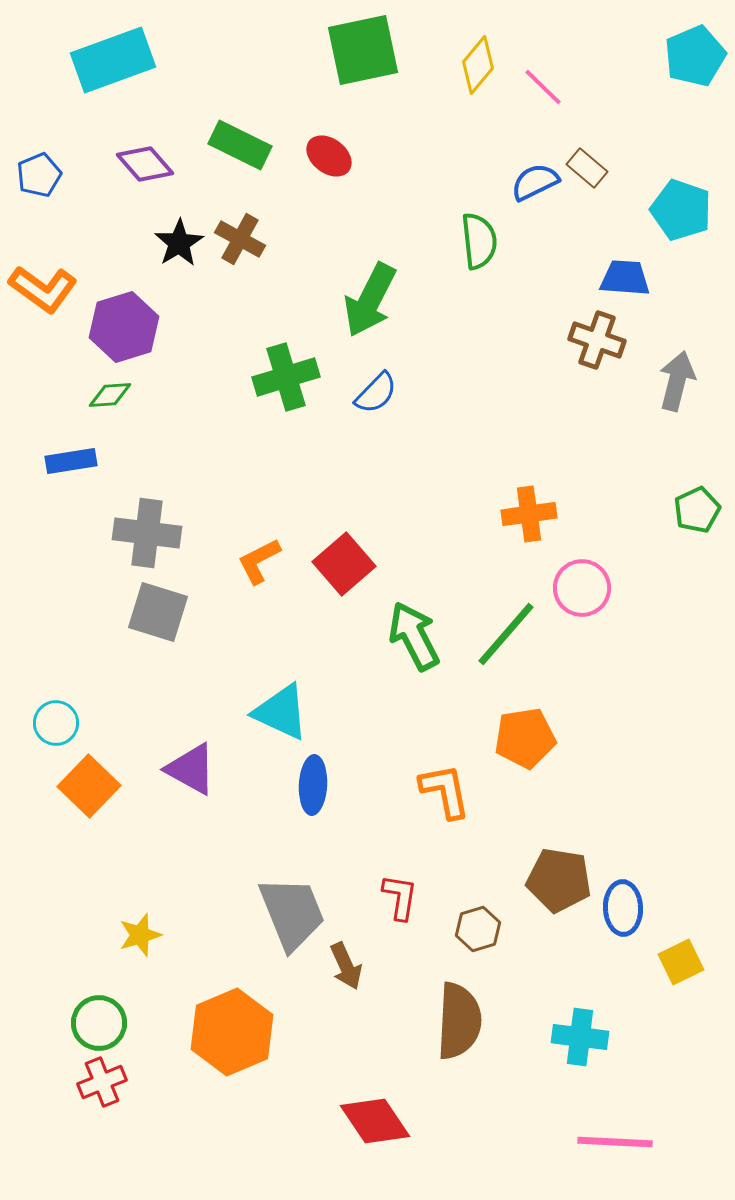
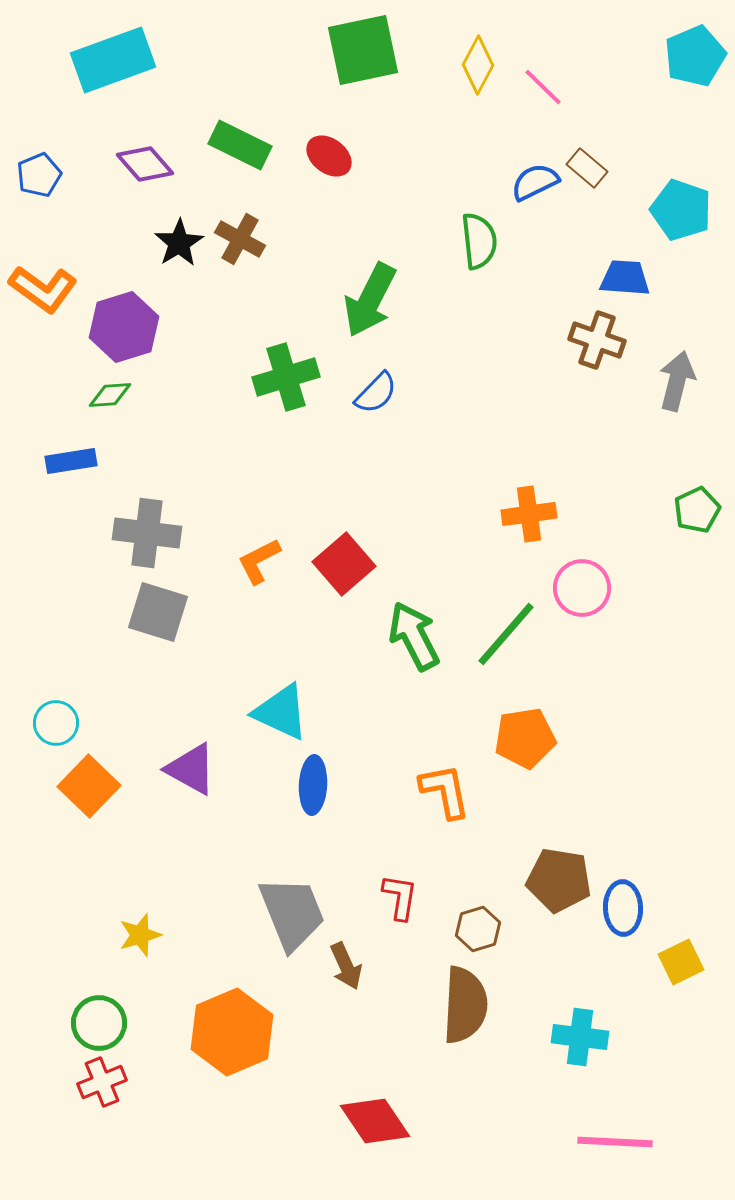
yellow diamond at (478, 65): rotated 12 degrees counterclockwise
brown semicircle at (459, 1021): moved 6 px right, 16 px up
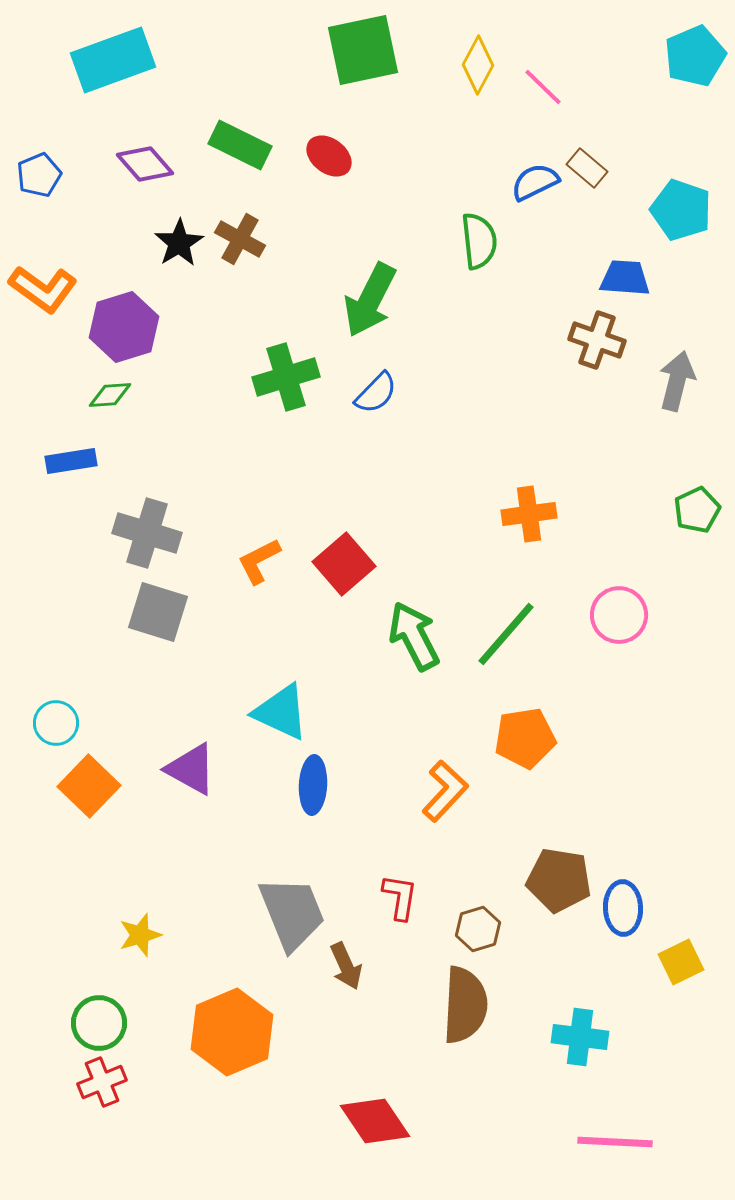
gray cross at (147, 533): rotated 10 degrees clockwise
pink circle at (582, 588): moved 37 px right, 27 px down
orange L-shape at (445, 791): rotated 54 degrees clockwise
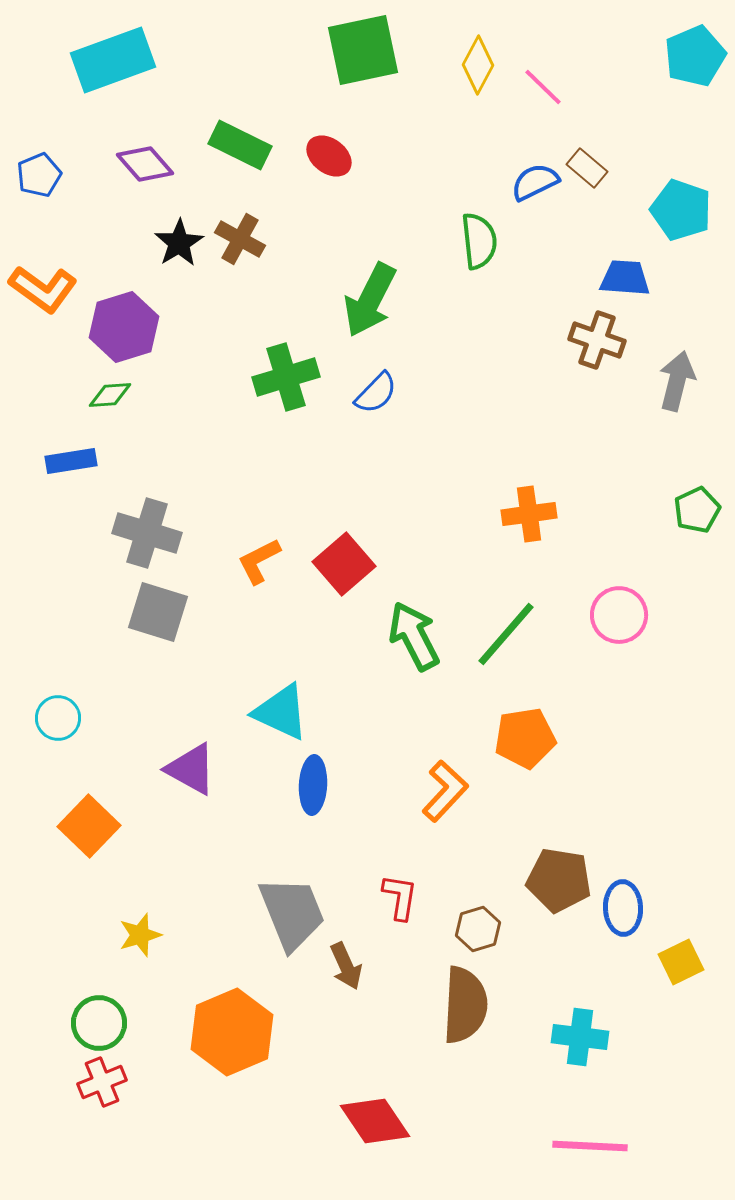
cyan circle at (56, 723): moved 2 px right, 5 px up
orange square at (89, 786): moved 40 px down
pink line at (615, 1142): moved 25 px left, 4 px down
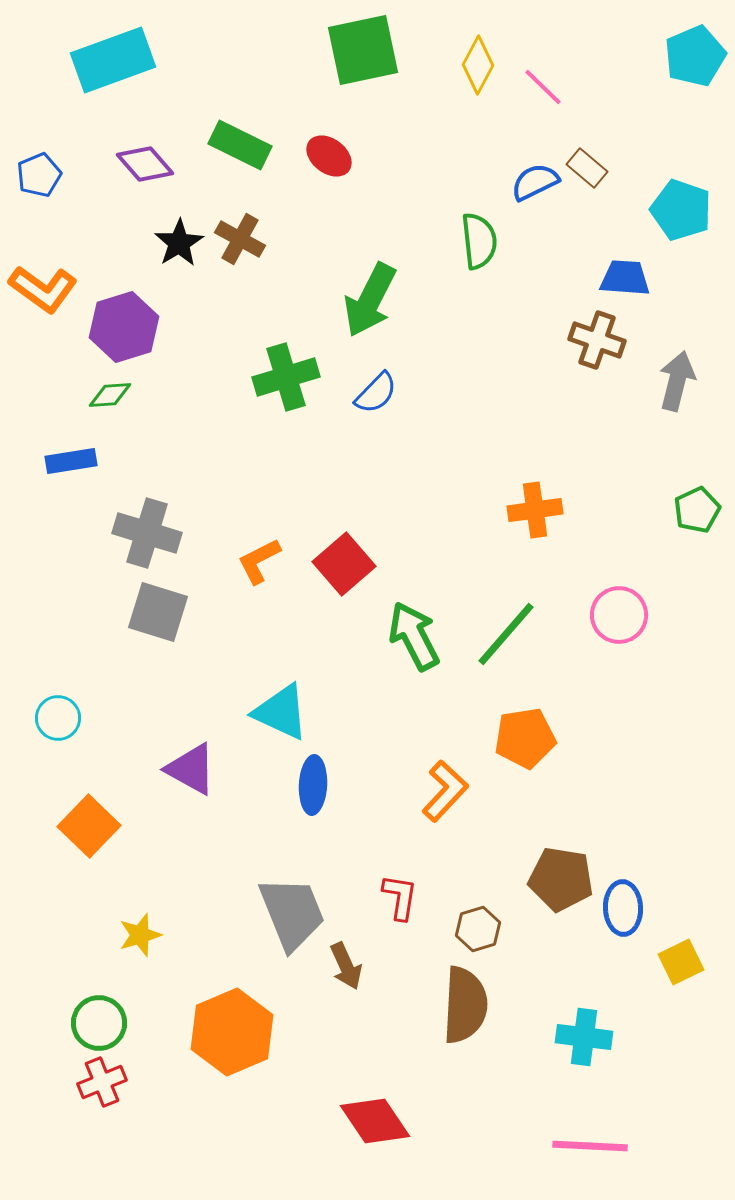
orange cross at (529, 514): moved 6 px right, 4 px up
brown pentagon at (559, 880): moved 2 px right, 1 px up
cyan cross at (580, 1037): moved 4 px right
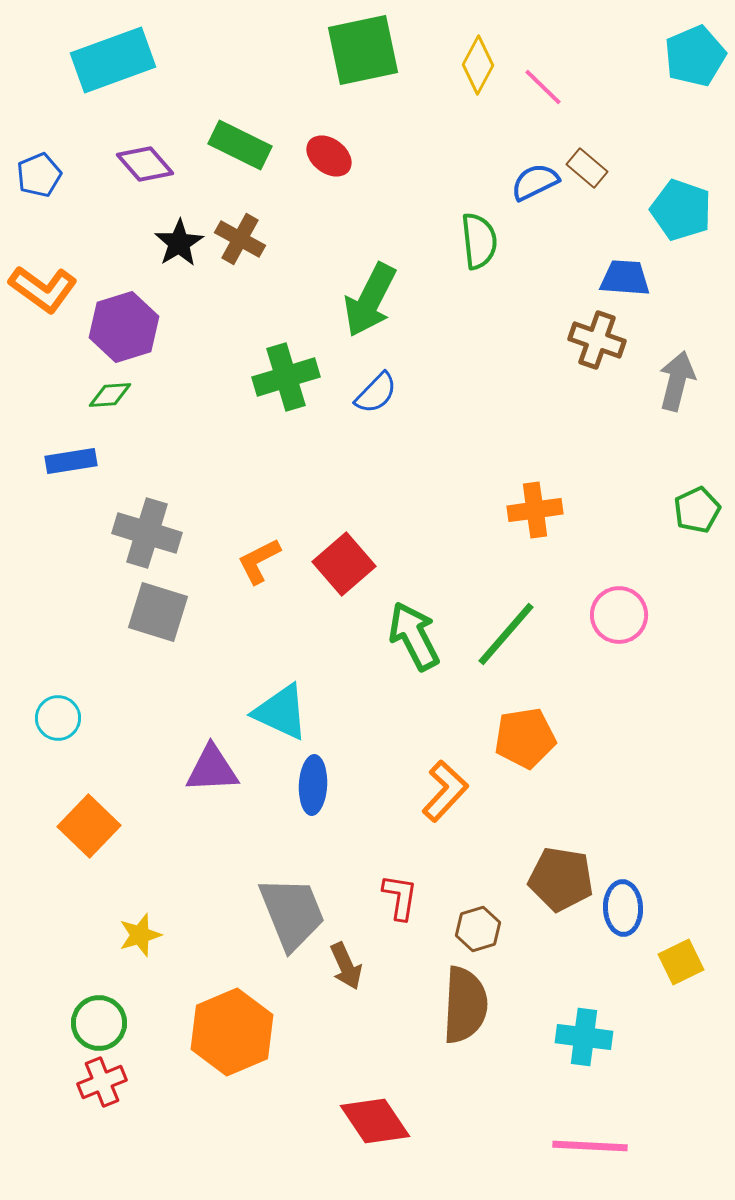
purple triangle at (191, 769): moved 21 px right; rotated 32 degrees counterclockwise
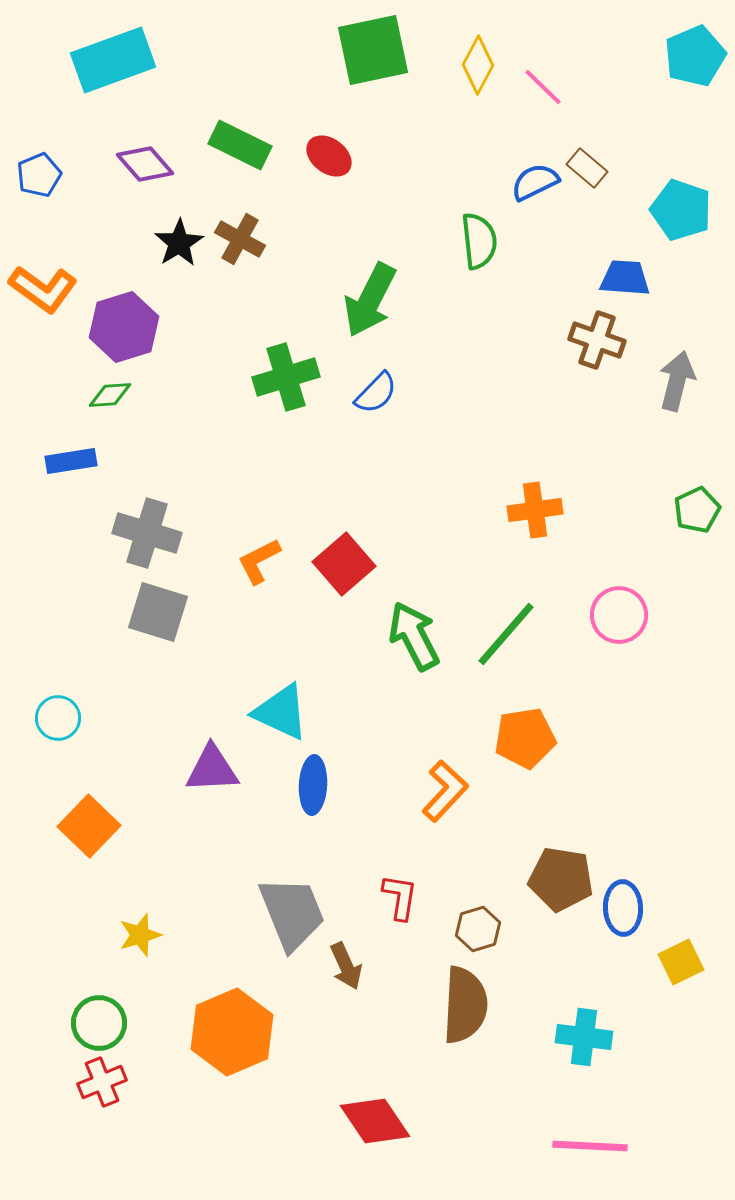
green square at (363, 50): moved 10 px right
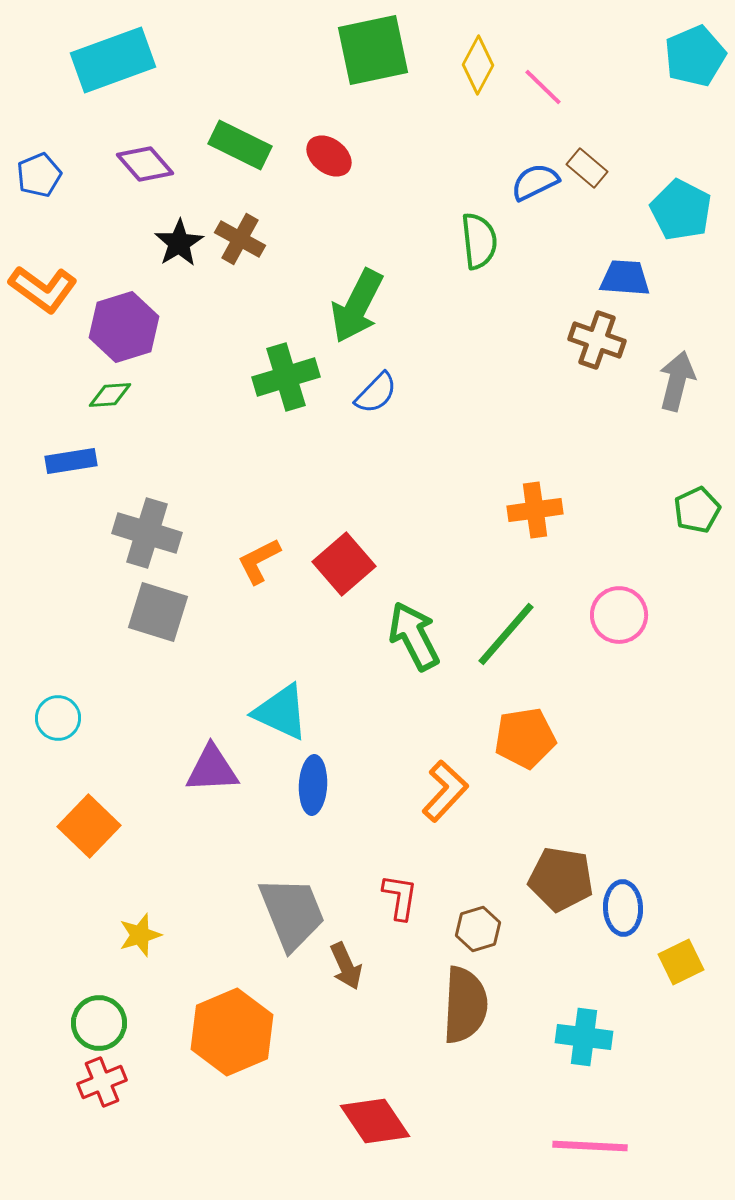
cyan pentagon at (681, 210): rotated 8 degrees clockwise
green arrow at (370, 300): moved 13 px left, 6 px down
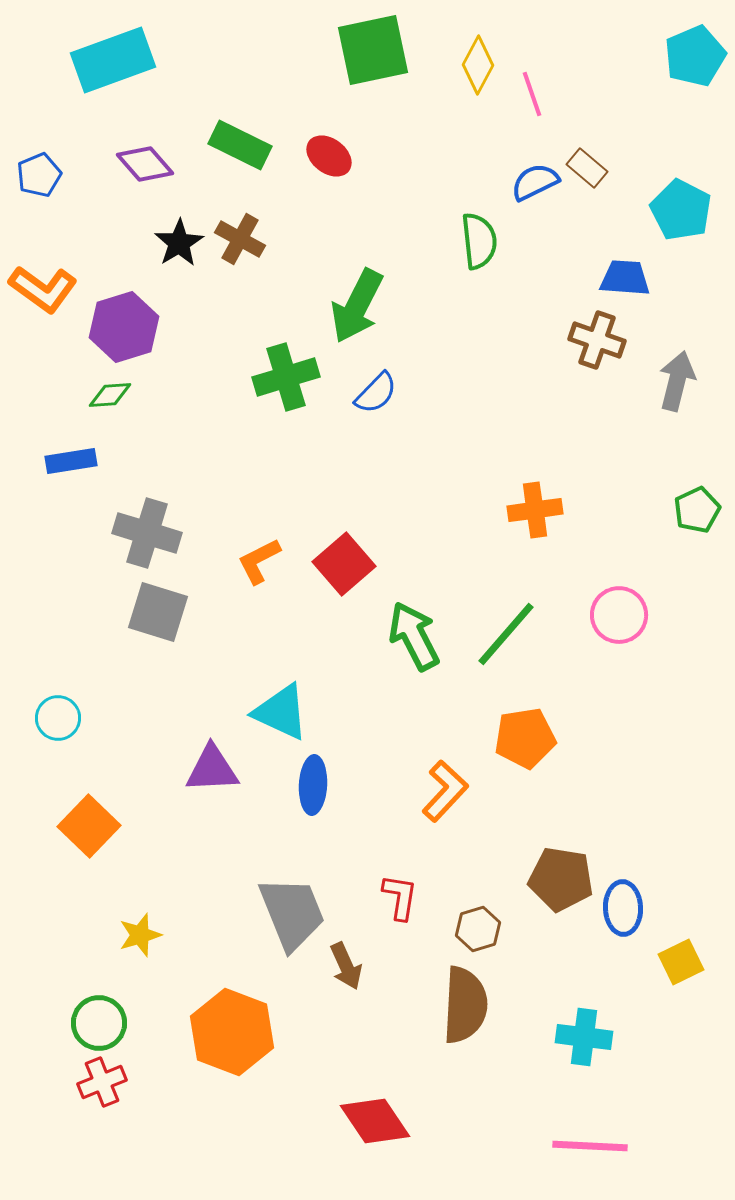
pink line at (543, 87): moved 11 px left, 7 px down; rotated 27 degrees clockwise
orange hexagon at (232, 1032): rotated 16 degrees counterclockwise
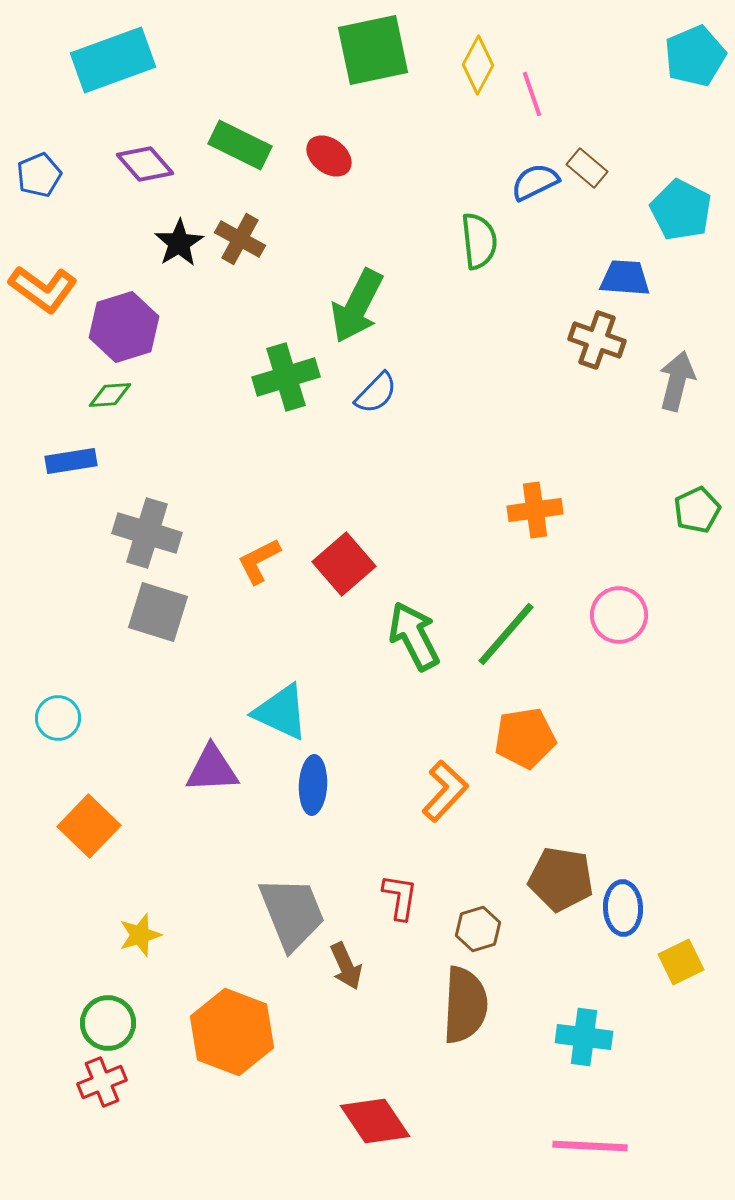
green circle at (99, 1023): moved 9 px right
